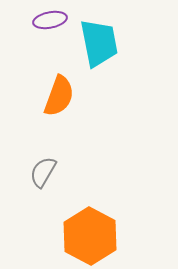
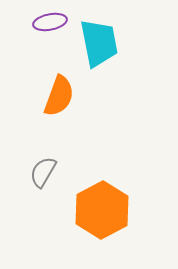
purple ellipse: moved 2 px down
orange hexagon: moved 12 px right, 26 px up; rotated 4 degrees clockwise
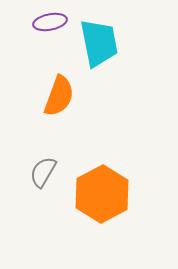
orange hexagon: moved 16 px up
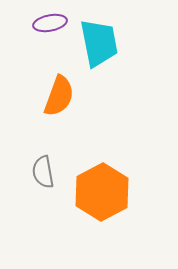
purple ellipse: moved 1 px down
gray semicircle: rotated 40 degrees counterclockwise
orange hexagon: moved 2 px up
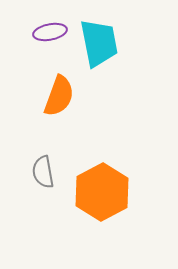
purple ellipse: moved 9 px down
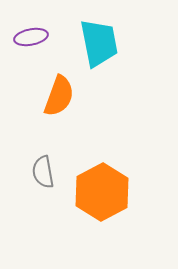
purple ellipse: moved 19 px left, 5 px down
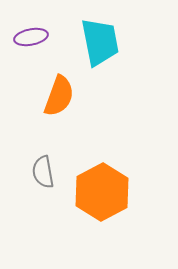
cyan trapezoid: moved 1 px right, 1 px up
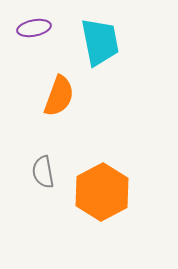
purple ellipse: moved 3 px right, 9 px up
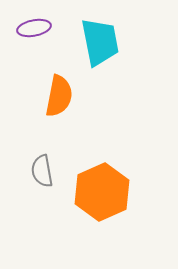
orange semicircle: rotated 9 degrees counterclockwise
gray semicircle: moved 1 px left, 1 px up
orange hexagon: rotated 4 degrees clockwise
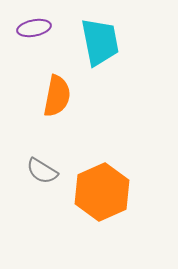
orange semicircle: moved 2 px left
gray semicircle: rotated 48 degrees counterclockwise
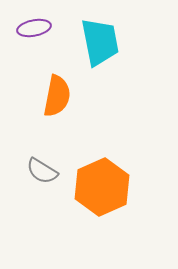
orange hexagon: moved 5 px up
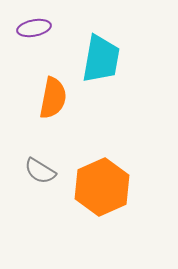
cyan trapezoid: moved 1 px right, 17 px down; rotated 21 degrees clockwise
orange semicircle: moved 4 px left, 2 px down
gray semicircle: moved 2 px left
